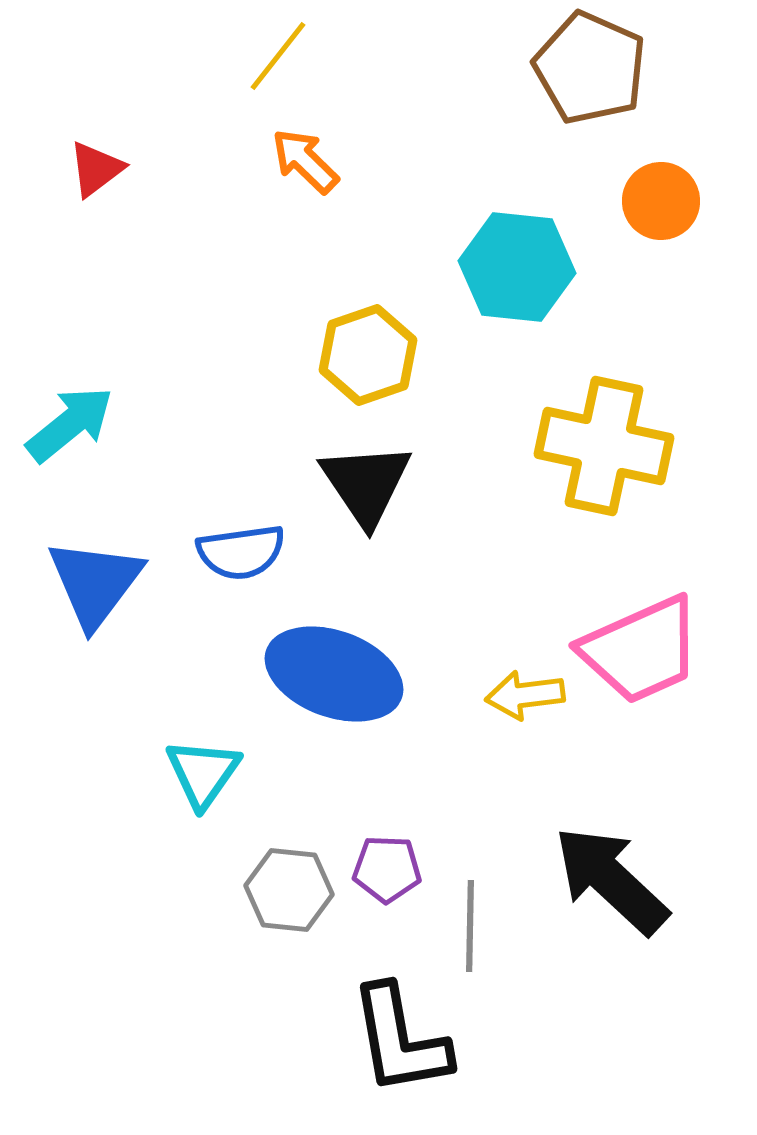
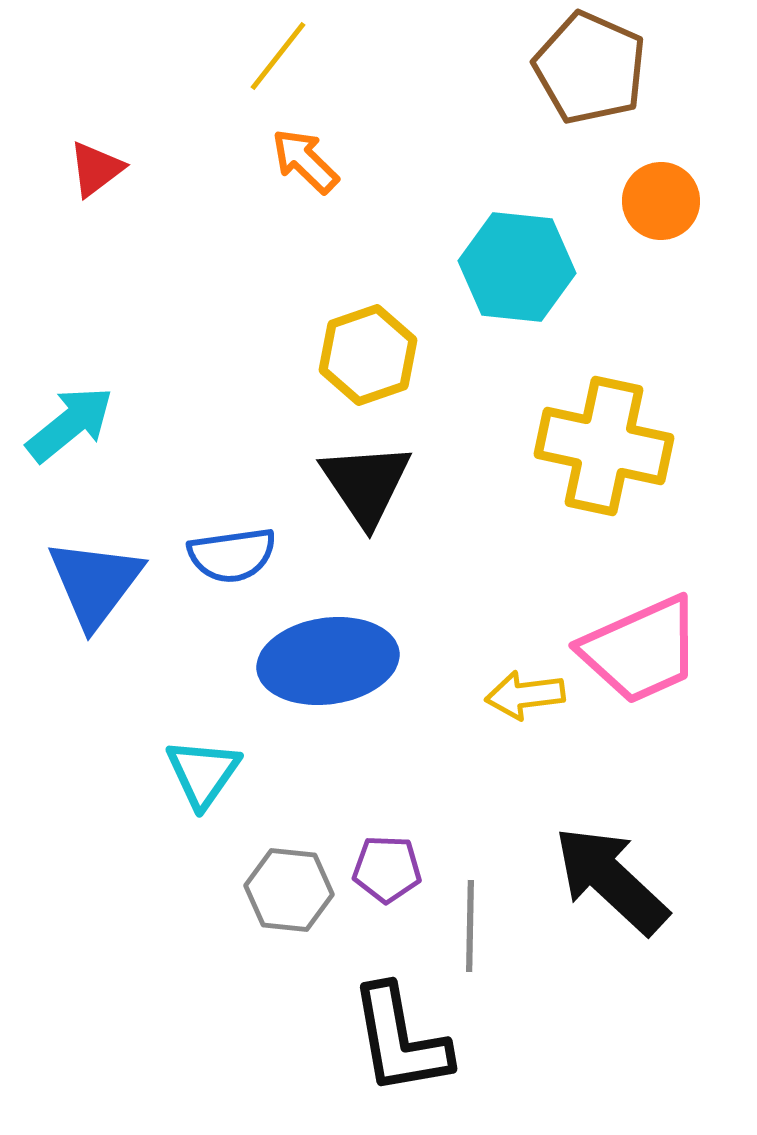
blue semicircle: moved 9 px left, 3 px down
blue ellipse: moved 6 px left, 13 px up; rotated 28 degrees counterclockwise
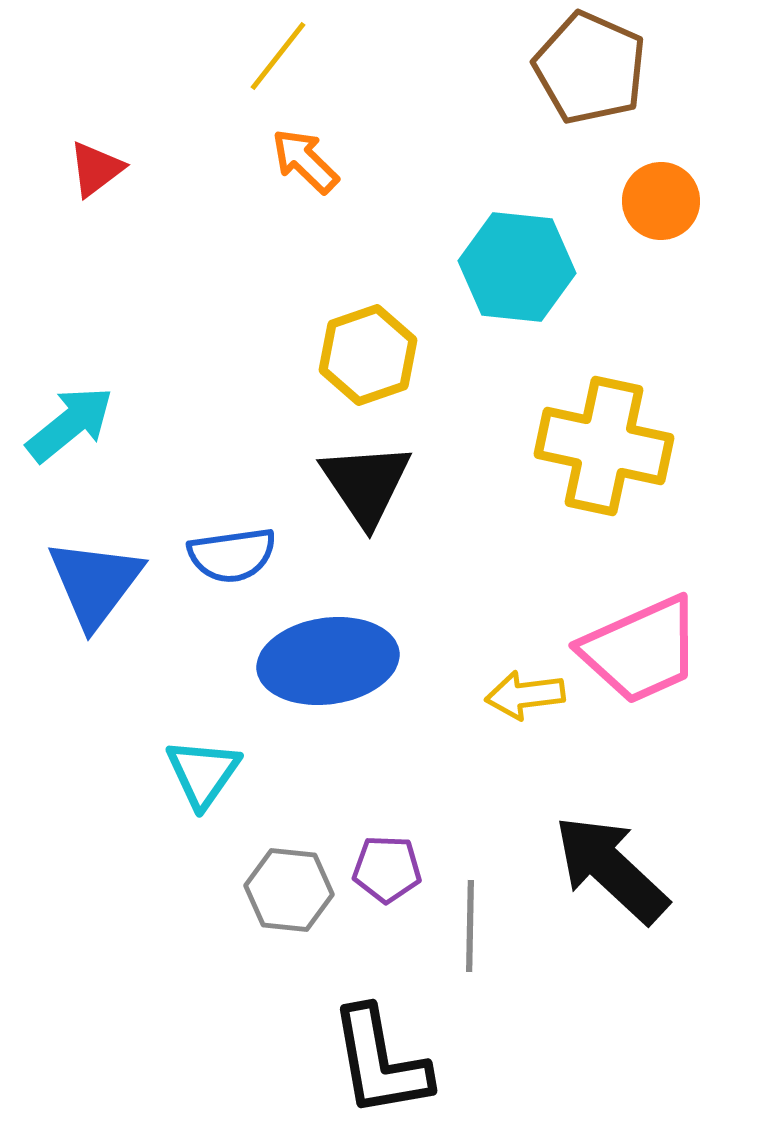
black arrow: moved 11 px up
black L-shape: moved 20 px left, 22 px down
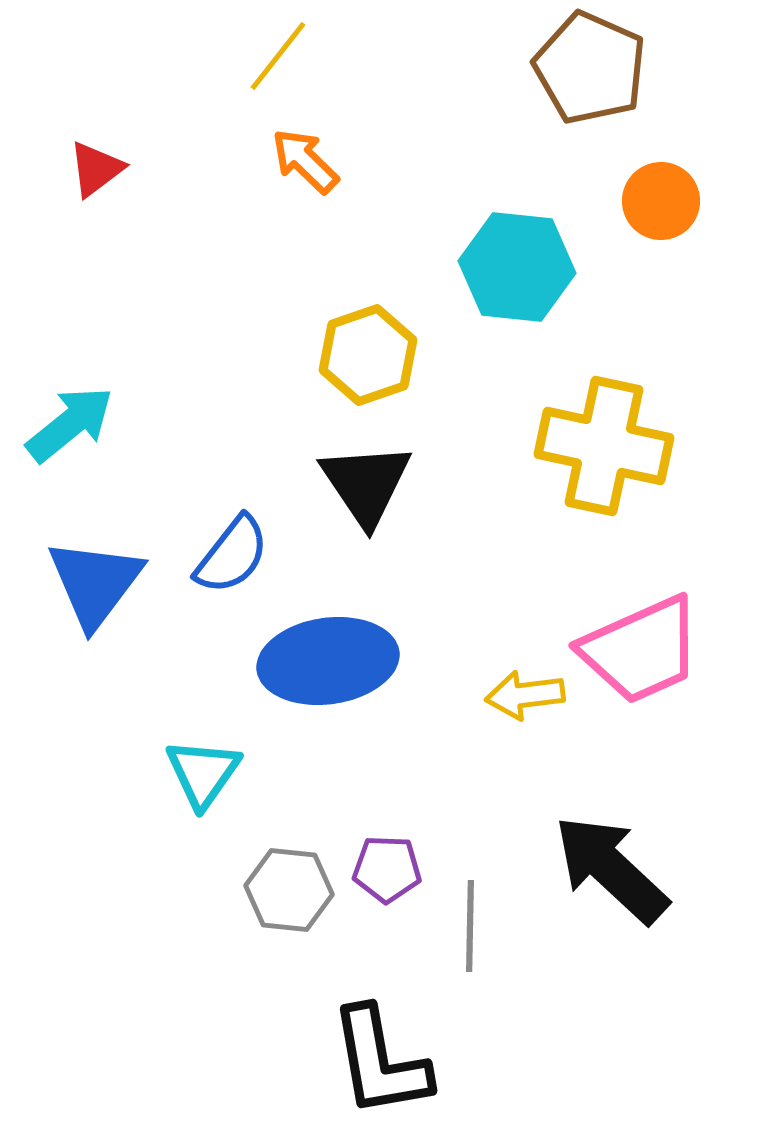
blue semicircle: rotated 44 degrees counterclockwise
